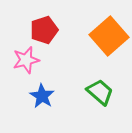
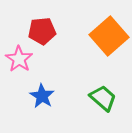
red pentagon: moved 2 px left, 1 px down; rotated 12 degrees clockwise
pink star: moved 7 px left, 1 px up; rotated 24 degrees counterclockwise
green trapezoid: moved 3 px right, 6 px down
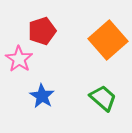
red pentagon: rotated 12 degrees counterclockwise
orange square: moved 1 px left, 4 px down
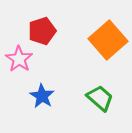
green trapezoid: moved 3 px left
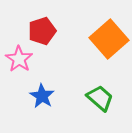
orange square: moved 1 px right, 1 px up
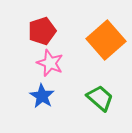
orange square: moved 3 px left, 1 px down
pink star: moved 31 px right, 4 px down; rotated 12 degrees counterclockwise
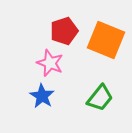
red pentagon: moved 22 px right
orange square: rotated 27 degrees counterclockwise
green trapezoid: rotated 88 degrees clockwise
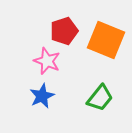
pink star: moved 3 px left, 2 px up
blue star: rotated 15 degrees clockwise
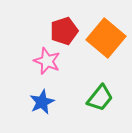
orange square: moved 2 px up; rotated 18 degrees clockwise
blue star: moved 6 px down
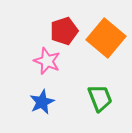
green trapezoid: rotated 60 degrees counterclockwise
